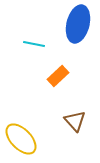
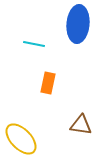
blue ellipse: rotated 9 degrees counterclockwise
orange rectangle: moved 10 px left, 7 px down; rotated 35 degrees counterclockwise
brown triangle: moved 6 px right, 4 px down; rotated 40 degrees counterclockwise
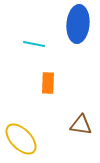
orange rectangle: rotated 10 degrees counterclockwise
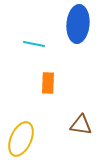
yellow ellipse: rotated 68 degrees clockwise
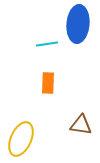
cyan line: moved 13 px right; rotated 20 degrees counterclockwise
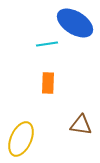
blue ellipse: moved 3 px left, 1 px up; rotated 63 degrees counterclockwise
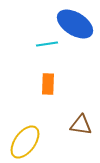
blue ellipse: moved 1 px down
orange rectangle: moved 1 px down
yellow ellipse: moved 4 px right, 3 px down; rotated 12 degrees clockwise
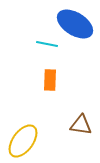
cyan line: rotated 20 degrees clockwise
orange rectangle: moved 2 px right, 4 px up
yellow ellipse: moved 2 px left, 1 px up
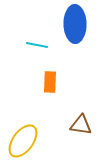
blue ellipse: rotated 57 degrees clockwise
cyan line: moved 10 px left, 1 px down
orange rectangle: moved 2 px down
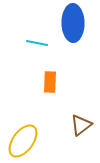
blue ellipse: moved 2 px left, 1 px up
cyan line: moved 2 px up
brown triangle: rotated 45 degrees counterclockwise
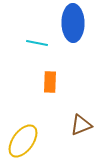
brown triangle: rotated 15 degrees clockwise
